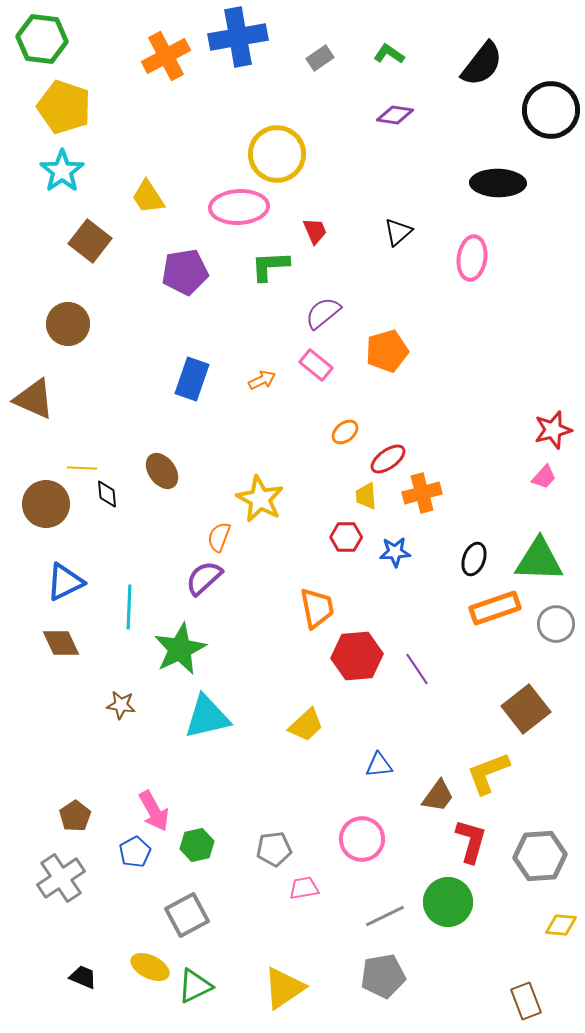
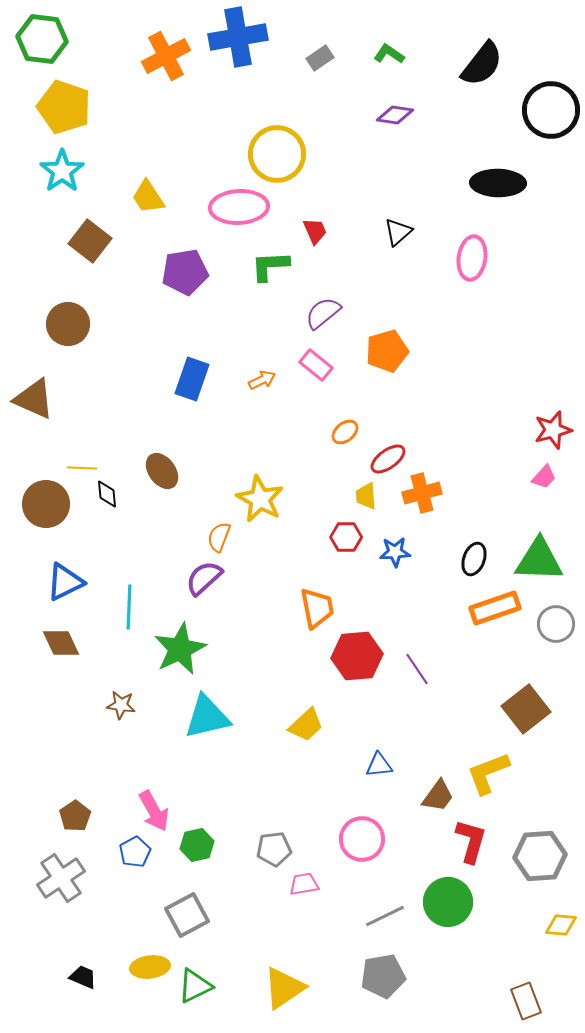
pink trapezoid at (304, 888): moved 4 px up
yellow ellipse at (150, 967): rotated 33 degrees counterclockwise
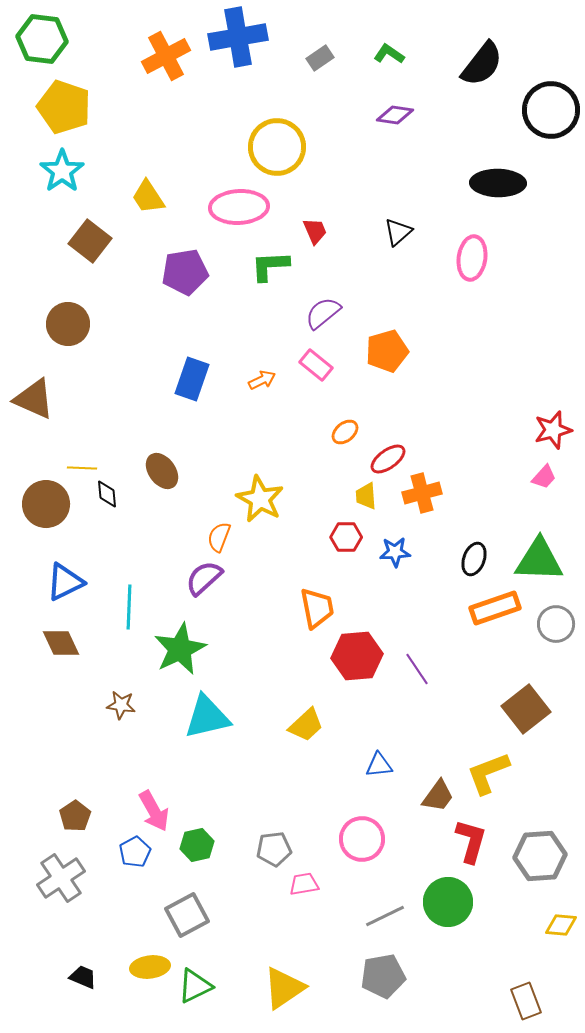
yellow circle at (277, 154): moved 7 px up
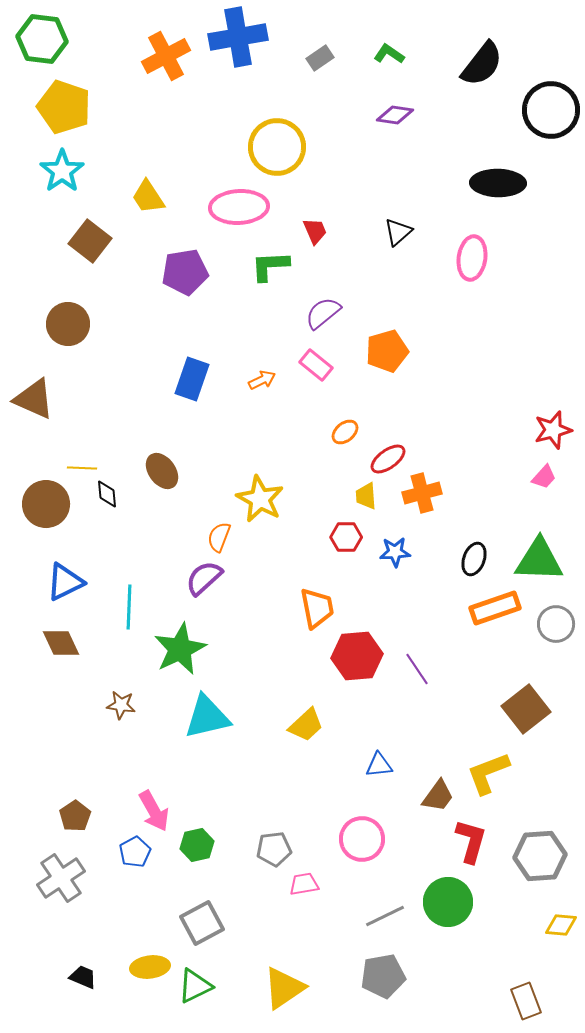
gray square at (187, 915): moved 15 px right, 8 px down
